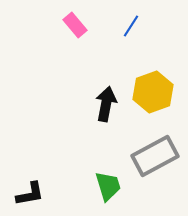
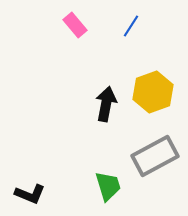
black L-shape: rotated 32 degrees clockwise
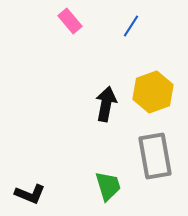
pink rectangle: moved 5 px left, 4 px up
gray rectangle: rotated 72 degrees counterclockwise
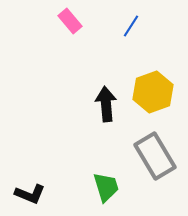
black arrow: rotated 16 degrees counterclockwise
gray rectangle: rotated 21 degrees counterclockwise
green trapezoid: moved 2 px left, 1 px down
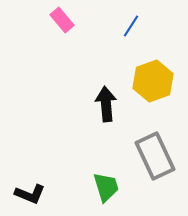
pink rectangle: moved 8 px left, 1 px up
yellow hexagon: moved 11 px up
gray rectangle: rotated 6 degrees clockwise
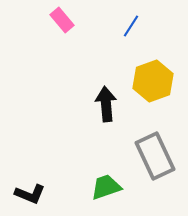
green trapezoid: rotated 92 degrees counterclockwise
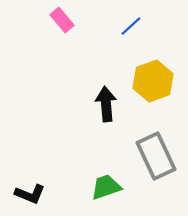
blue line: rotated 15 degrees clockwise
gray rectangle: moved 1 px right
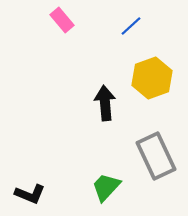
yellow hexagon: moved 1 px left, 3 px up
black arrow: moved 1 px left, 1 px up
green trapezoid: rotated 28 degrees counterclockwise
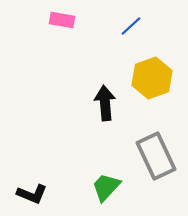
pink rectangle: rotated 40 degrees counterclockwise
black L-shape: moved 2 px right
